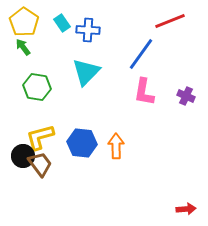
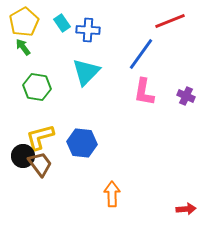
yellow pentagon: rotated 8 degrees clockwise
orange arrow: moved 4 px left, 48 px down
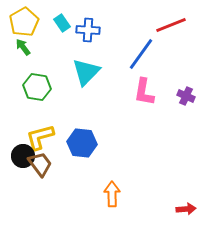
red line: moved 1 px right, 4 px down
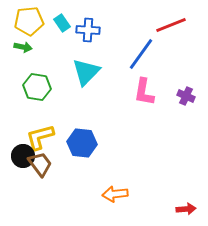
yellow pentagon: moved 5 px right, 1 px up; rotated 24 degrees clockwise
green arrow: rotated 138 degrees clockwise
orange arrow: moved 3 px right; rotated 95 degrees counterclockwise
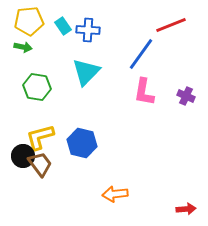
cyan rectangle: moved 1 px right, 3 px down
blue hexagon: rotated 8 degrees clockwise
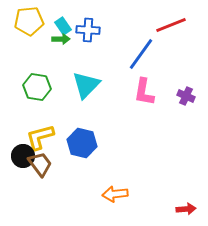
green arrow: moved 38 px right, 8 px up; rotated 12 degrees counterclockwise
cyan triangle: moved 13 px down
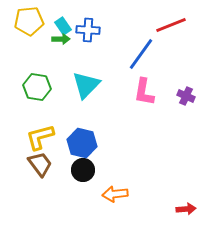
black circle: moved 60 px right, 14 px down
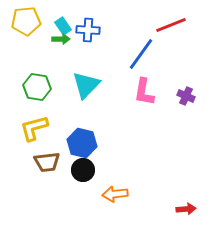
yellow pentagon: moved 3 px left
yellow L-shape: moved 6 px left, 9 px up
brown trapezoid: moved 7 px right, 2 px up; rotated 120 degrees clockwise
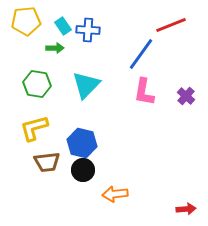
green arrow: moved 6 px left, 9 px down
green hexagon: moved 3 px up
purple cross: rotated 18 degrees clockwise
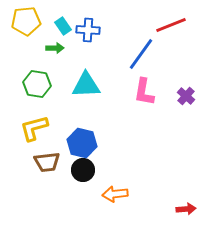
cyan triangle: rotated 44 degrees clockwise
